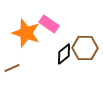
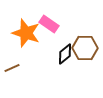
black diamond: moved 1 px right
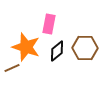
pink rectangle: rotated 66 degrees clockwise
orange star: moved 14 px down
black diamond: moved 8 px left, 3 px up
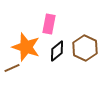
brown hexagon: rotated 25 degrees clockwise
